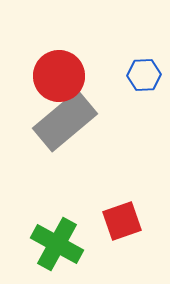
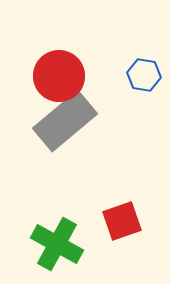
blue hexagon: rotated 12 degrees clockwise
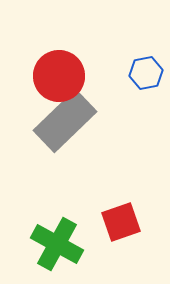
blue hexagon: moved 2 px right, 2 px up; rotated 20 degrees counterclockwise
gray rectangle: rotated 4 degrees counterclockwise
red square: moved 1 px left, 1 px down
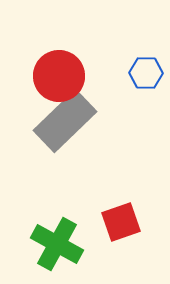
blue hexagon: rotated 12 degrees clockwise
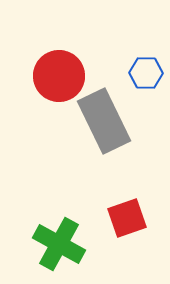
gray rectangle: moved 39 px right; rotated 72 degrees counterclockwise
red square: moved 6 px right, 4 px up
green cross: moved 2 px right
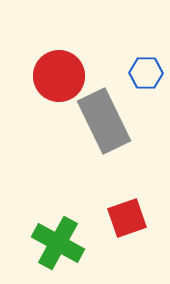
green cross: moved 1 px left, 1 px up
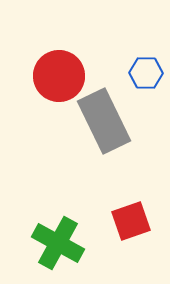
red square: moved 4 px right, 3 px down
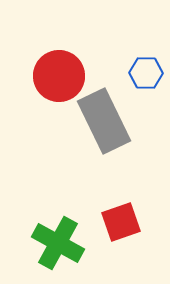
red square: moved 10 px left, 1 px down
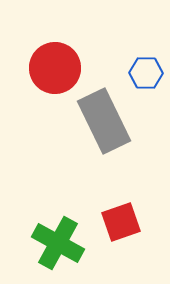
red circle: moved 4 px left, 8 px up
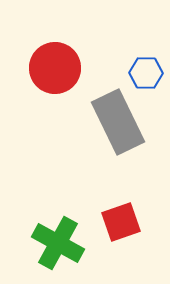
gray rectangle: moved 14 px right, 1 px down
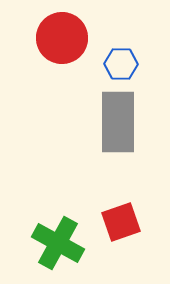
red circle: moved 7 px right, 30 px up
blue hexagon: moved 25 px left, 9 px up
gray rectangle: rotated 26 degrees clockwise
